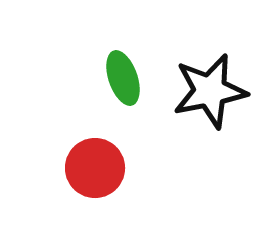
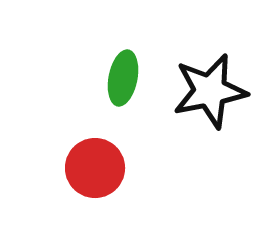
green ellipse: rotated 30 degrees clockwise
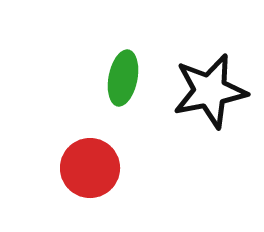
red circle: moved 5 px left
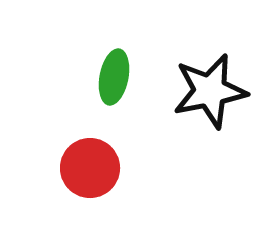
green ellipse: moved 9 px left, 1 px up
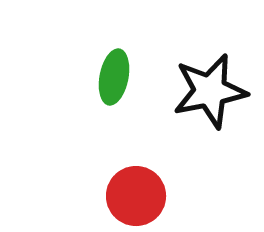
red circle: moved 46 px right, 28 px down
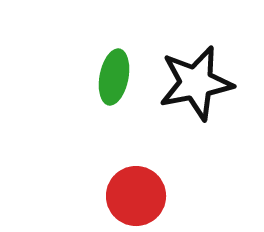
black star: moved 14 px left, 8 px up
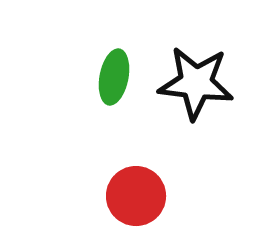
black star: rotated 18 degrees clockwise
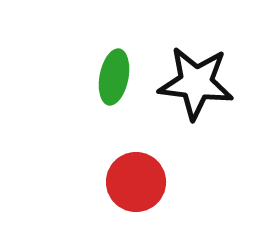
red circle: moved 14 px up
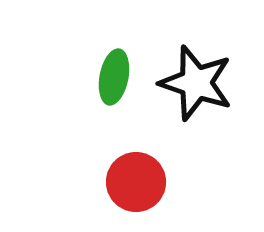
black star: rotated 12 degrees clockwise
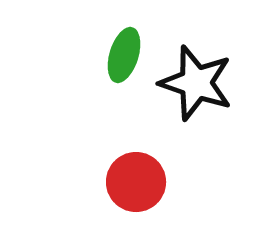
green ellipse: moved 10 px right, 22 px up; rotated 6 degrees clockwise
